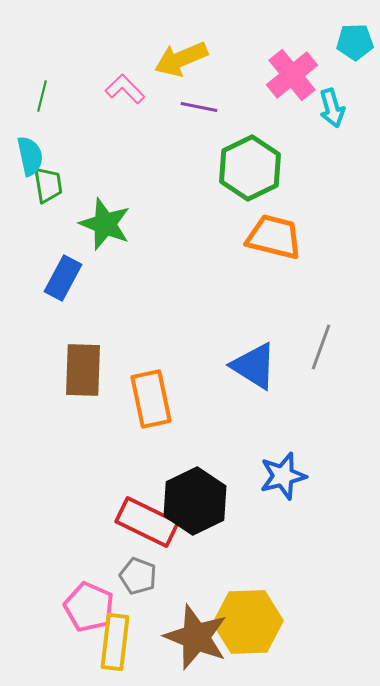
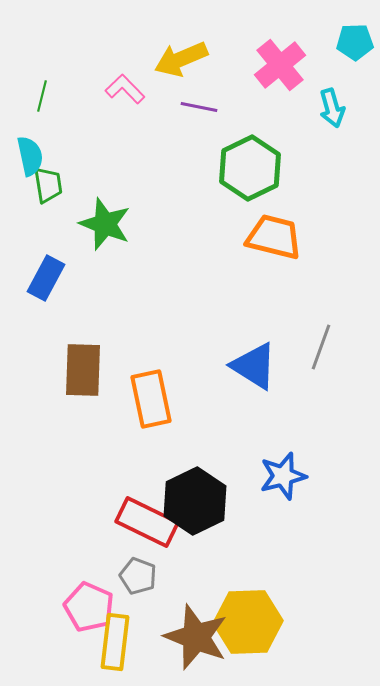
pink cross: moved 12 px left, 10 px up
blue rectangle: moved 17 px left
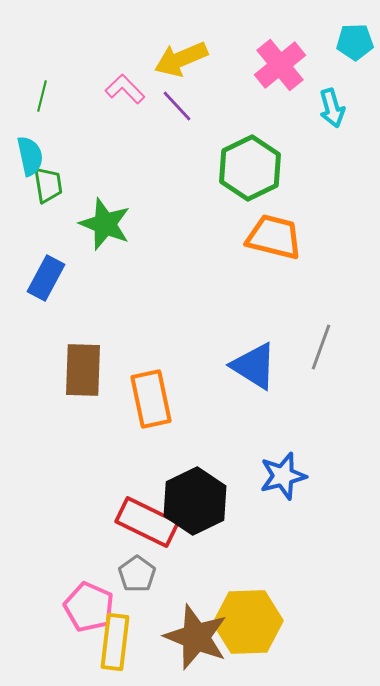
purple line: moved 22 px left, 1 px up; rotated 36 degrees clockwise
gray pentagon: moved 1 px left, 2 px up; rotated 15 degrees clockwise
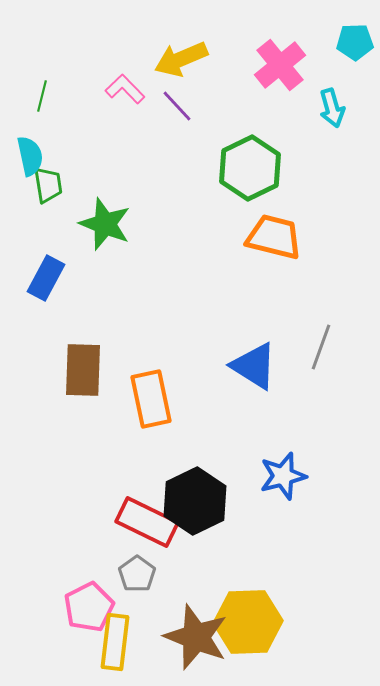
pink pentagon: rotated 21 degrees clockwise
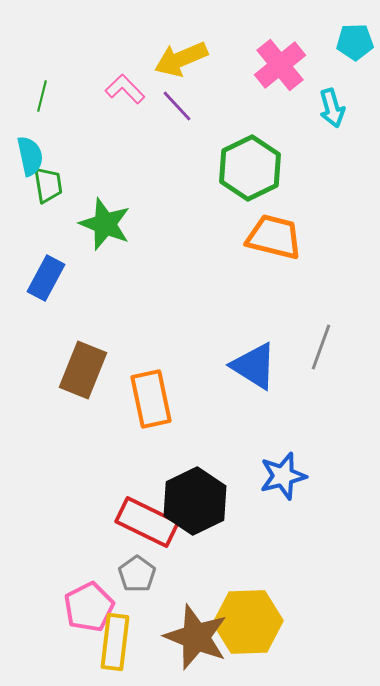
brown rectangle: rotated 20 degrees clockwise
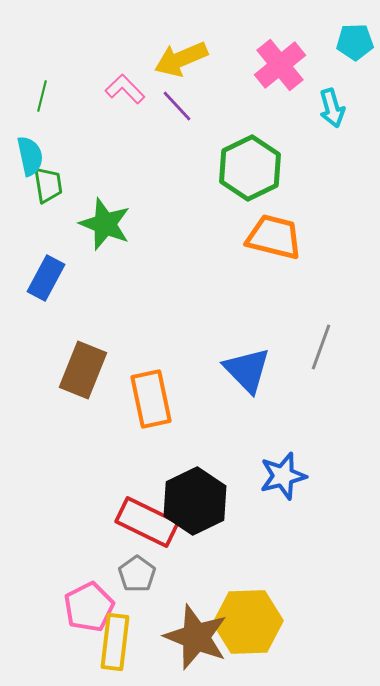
blue triangle: moved 7 px left, 4 px down; rotated 14 degrees clockwise
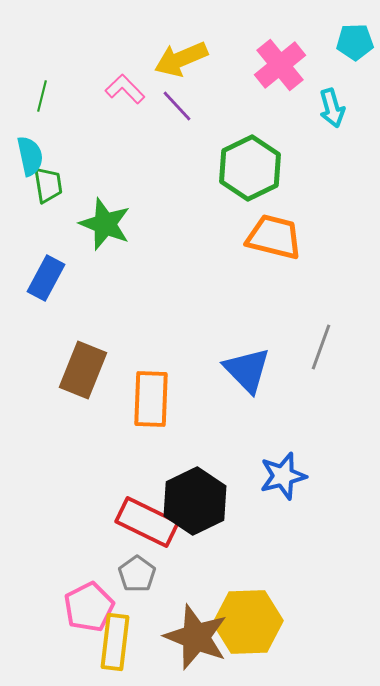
orange rectangle: rotated 14 degrees clockwise
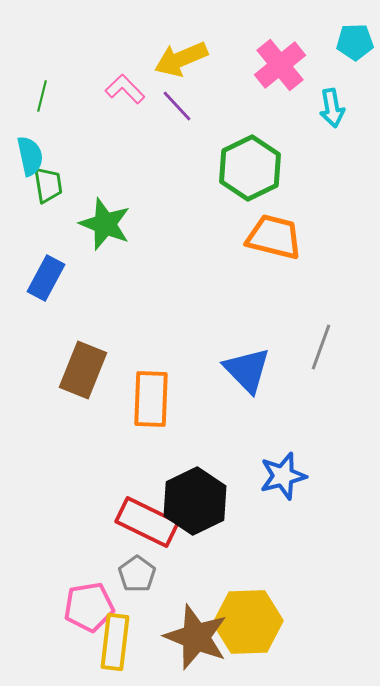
cyan arrow: rotated 6 degrees clockwise
pink pentagon: rotated 18 degrees clockwise
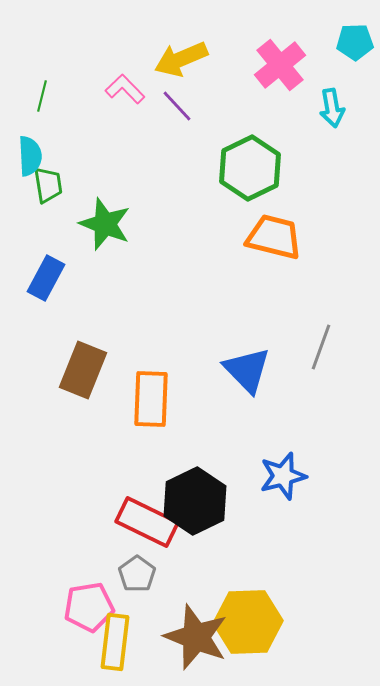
cyan semicircle: rotated 9 degrees clockwise
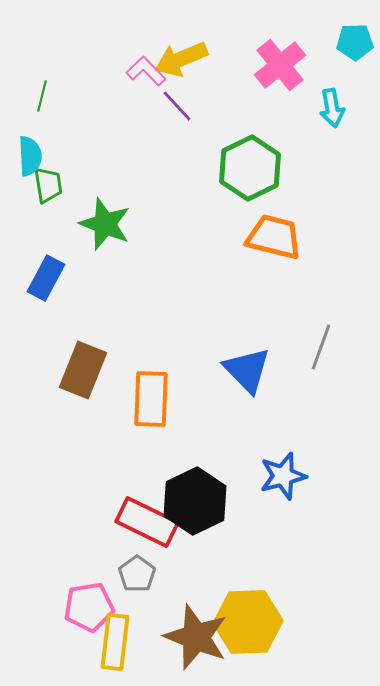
pink L-shape: moved 21 px right, 18 px up
